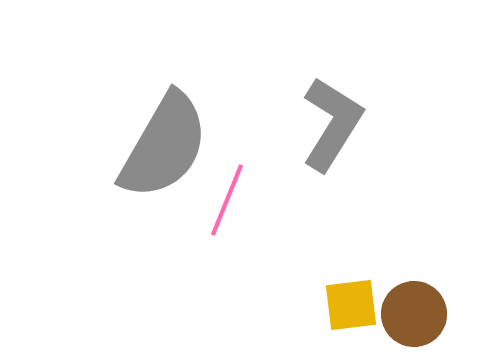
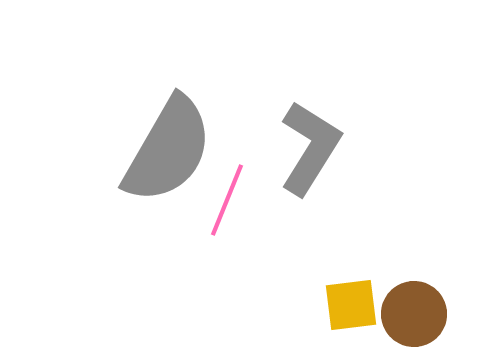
gray L-shape: moved 22 px left, 24 px down
gray semicircle: moved 4 px right, 4 px down
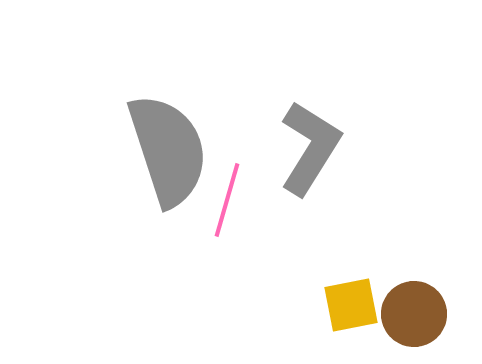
gray semicircle: rotated 48 degrees counterclockwise
pink line: rotated 6 degrees counterclockwise
yellow square: rotated 4 degrees counterclockwise
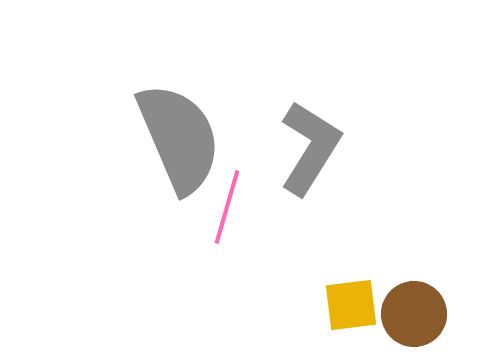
gray semicircle: moved 11 px right, 12 px up; rotated 5 degrees counterclockwise
pink line: moved 7 px down
yellow square: rotated 4 degrees clockwise
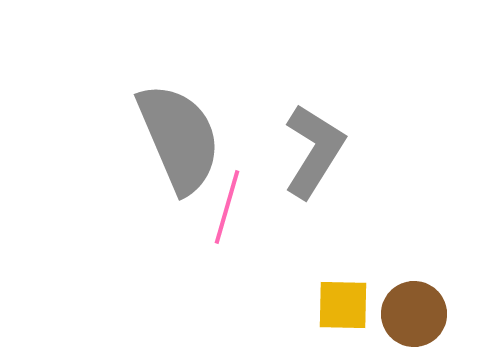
gray L-shape: moved 4 px right, 3 px down
yellow square: moved 8 px left; rotated 8 degrees clockwise
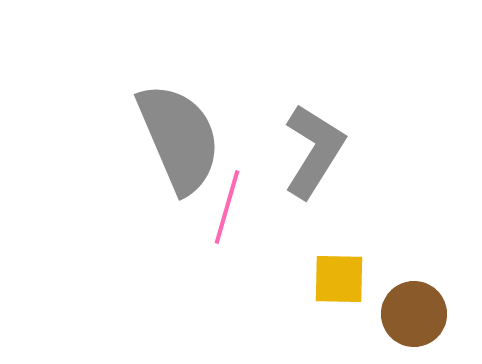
yellow square: moved 4 px left, 26 px up
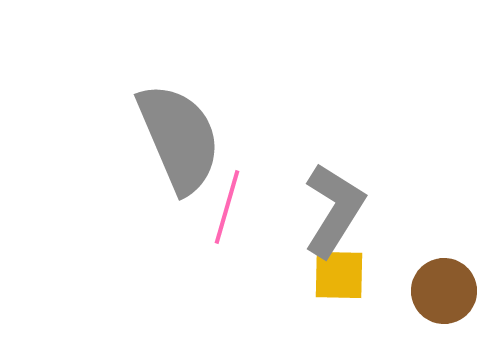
gray L-shape: moved 20 px right, 59 px down
yellow square: moved 4 px up
brown circle: moved 30 px right, 23 px up
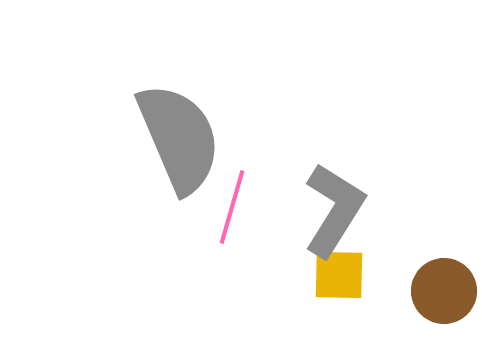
pink line: moved 5 px right
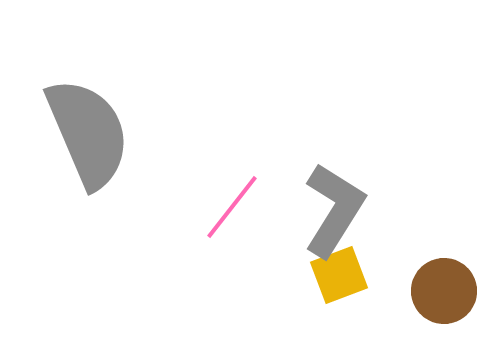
gray semicircle: moved 91 px left, 5 px up
pink line: rotated 22 degrees clockwise
yellow square: rotated 22 degrees counterclockwise
